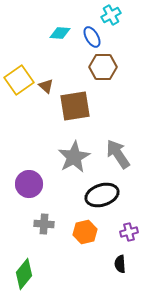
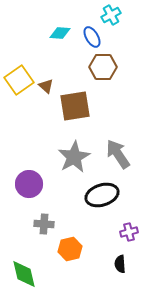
orange hexagon: moved 15 px left, 17 px down
green diamond: rotated 52 degrees counterclockwise
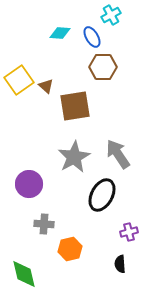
black ellipse: rotated 44 degrees counterclockwise
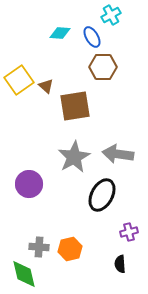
gray arrow: rotated 48 degrees counterclockwise
gray cross: moved 5 px left, 23 px down
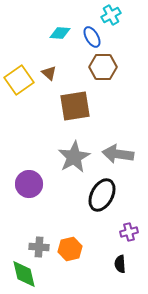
brown triangle: moved 3 px right, 13 px up
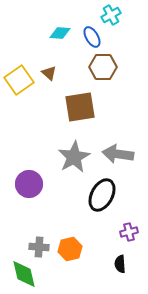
brown square: moved 5 px right, 1 px down
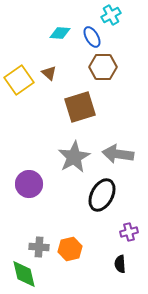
brown square: rotated 8 degrees counterclockwise
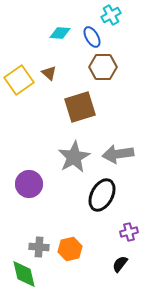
gray arrow: rotated 16 degrees counterclockwise
black semicircle: rotated 42 degrees clockwise
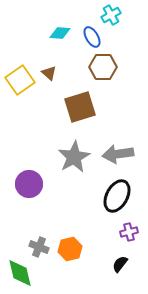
yellow square: moved 1 px right
black ellipse: moved 15 px right, 1 px down
gray cross: rotated 18 degrees clockwise
green diamond: moved 4 px left, 1 px up
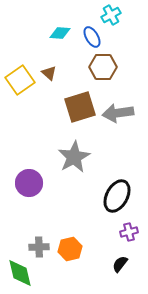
gray arrow: moved 41 px up
purple circle: moved 1 px up
gray cross: rotated 24 degrees counterclockwise
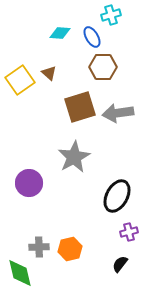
cyan cross: rotated 12 degrees clockwise
